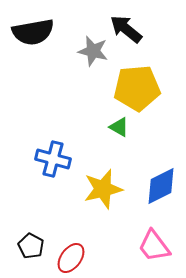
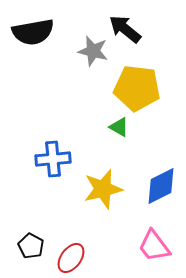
black arrow: moved 1 px left
yellow pentagon: rotated 12 degrees clockwise
blue cross: rotated 20 degrees counterclockwise
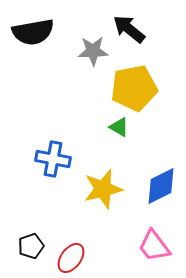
black arrow: moved 4 px right
gray star: rotated 16 degrees counterclockwise
yellow pentagon: moved 3 px left; rotated 18 degrees counterclockwise
blue cross: rotated 16 degrees clockwise
black pentagon: rotated 25 degrees clockwise
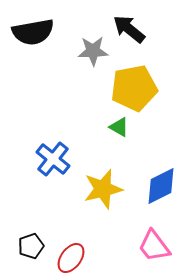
blue cross: rotated 28 degrees clockwise
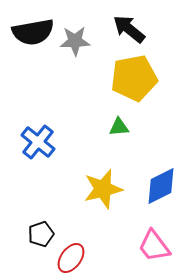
gray star: moved 18 px left, 10 px up
yellow pentagon: moved 10 px up
green triangle: rotated 35 degrees counterclockwise
blue cross: moved 15 px left, 17 px up
black pentagon: moved 10 px right, 12 px up
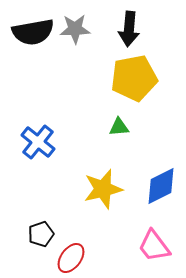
black arrow: rotated 124 degrees counterclockwise
gray star: moved 12 px up
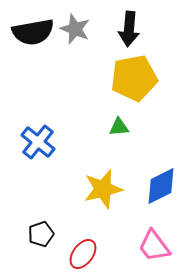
gray star: rotated 24 degrees clockwise
red ellipse: moved 12 px right, 4 px up
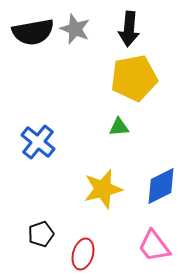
red ellipse: rotated 20 degrees counterclockwise
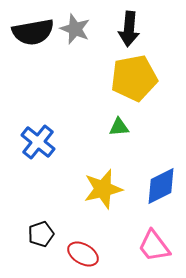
red ellipse: rotated 76 degrees counterclockwise
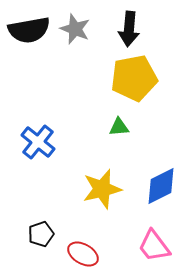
black semicircle: moved 4 px left, 2 px up
yellow star: moved 1 px left
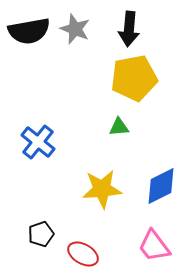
black semicircle: moved 1 px down
yellow star: rotated 9 degrees clockwise
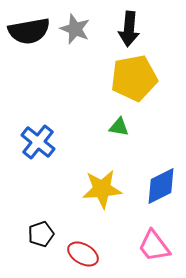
green triangle: rotated 15 degrees clockwise
